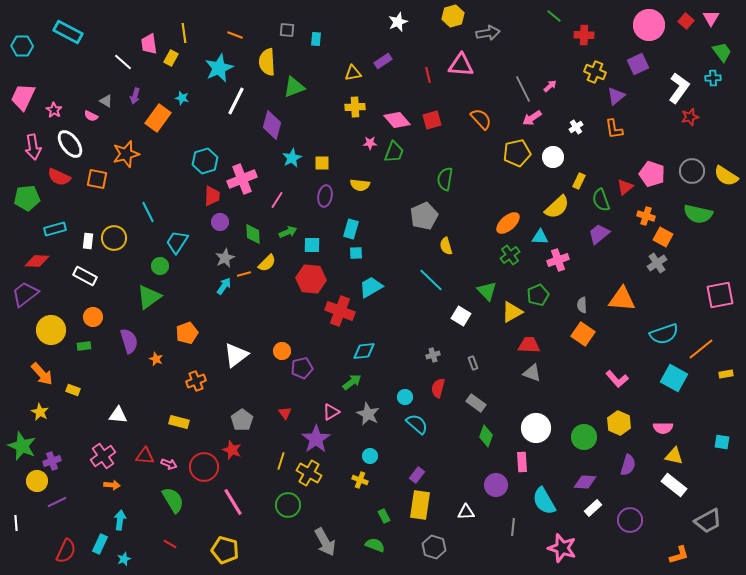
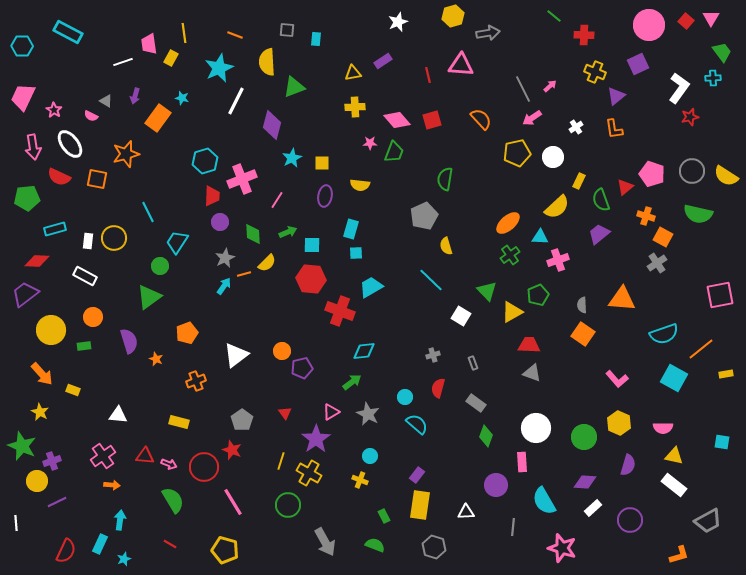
white line at (123, 62): rotated 60 degrees counterclockwise
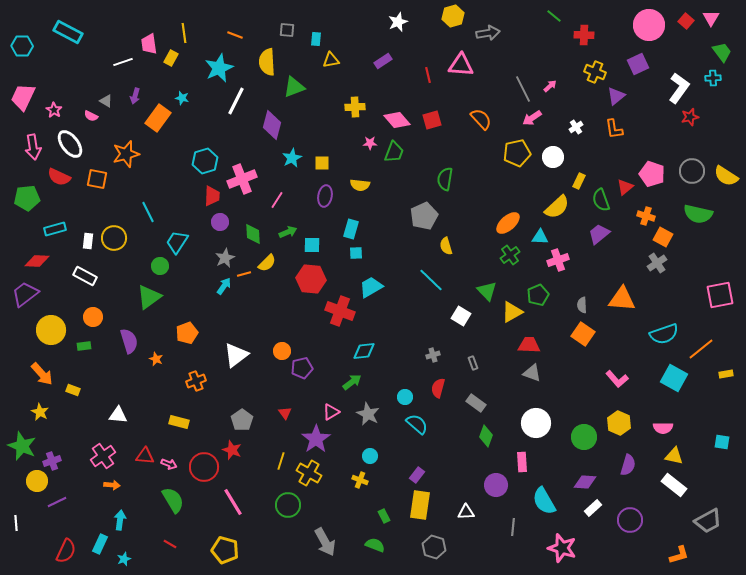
yellow triangle at (353, 73): moved 22 px left, 13 px up
white circle at (536, 428): moved 5 px up
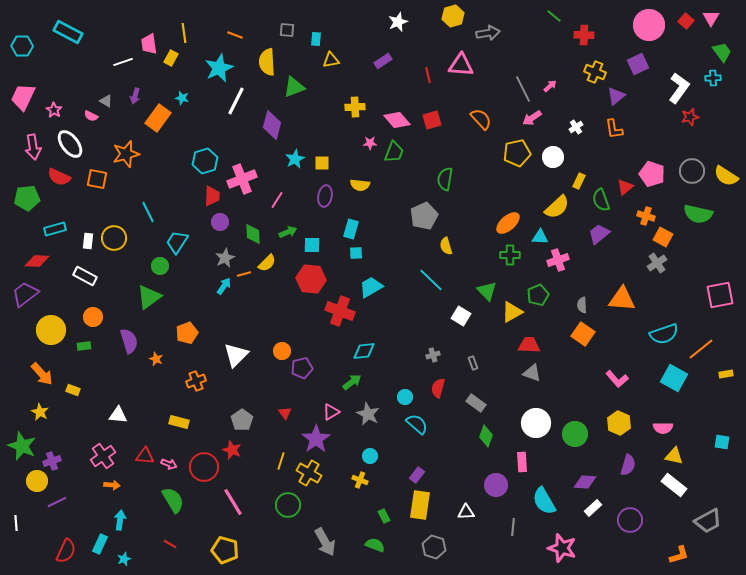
cyan star at (292, 158): moved 3 px right, 1 px down
green cross at (510, 255): rotated 36 degrees clockwise
white triangle at (236, 355): rotated 8 degrees counterclockwise
green circle at (584, 437): moved 9 px left, 3 px up
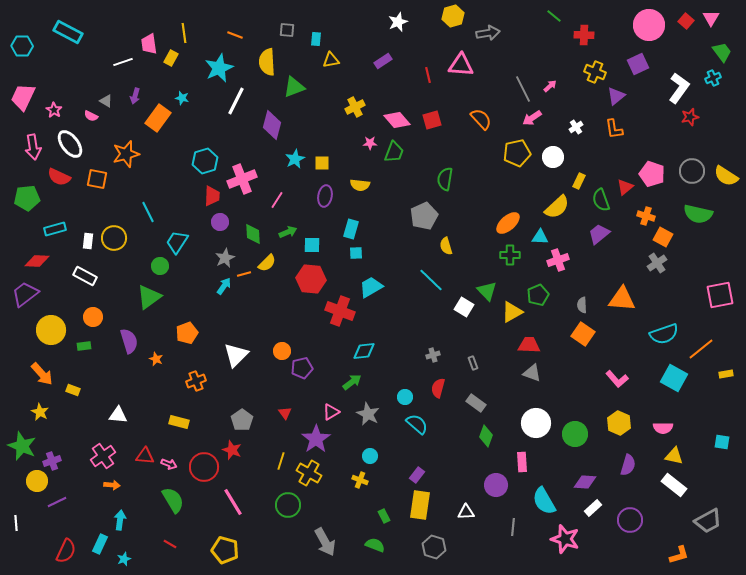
cyan cross at (713, 78): rotated 21 degrees counterclockwise
yellow cross at (355, 107): rotated 24 degrees counterclockwise
white square at (461, 316): moved 3 px right, 9 px up
pink star at (562, 548): moved 3 px right, 9 px up
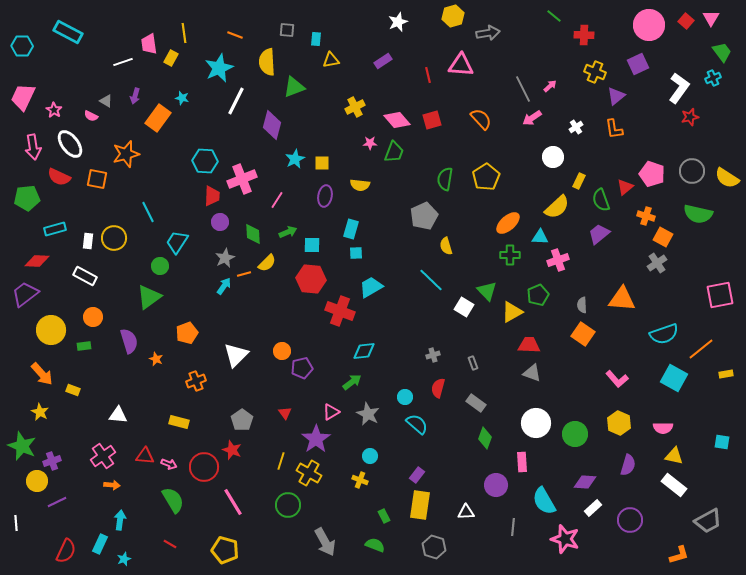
yellow pentagon at (517, 153): moved 31 px left, 24 px down; rotated 20 degrees counterclockwise
cyan hexagon at (205, 161): rotated 20 degrees clockwise
yellow semicircle at (726, 176): moved 1 px right, 2 px down
green diamond at (486, 436): moved 1 px left, 2 px down
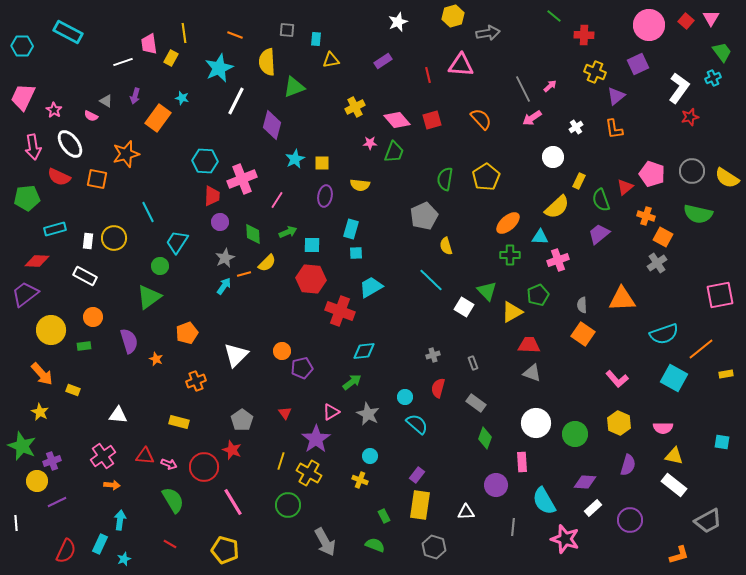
orange triangle at (622, 299): rotated 8 degrees counterclockwise
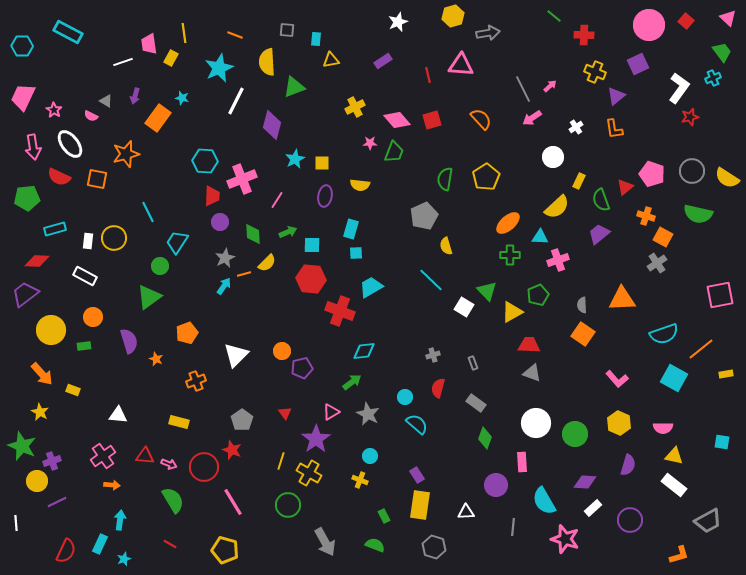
pink triangle at (711, 18): moved 17 px right; rotated 18 degrees counterclockwise
purple rectangle at (417, 475): rotated 70 degrees counterclockwise
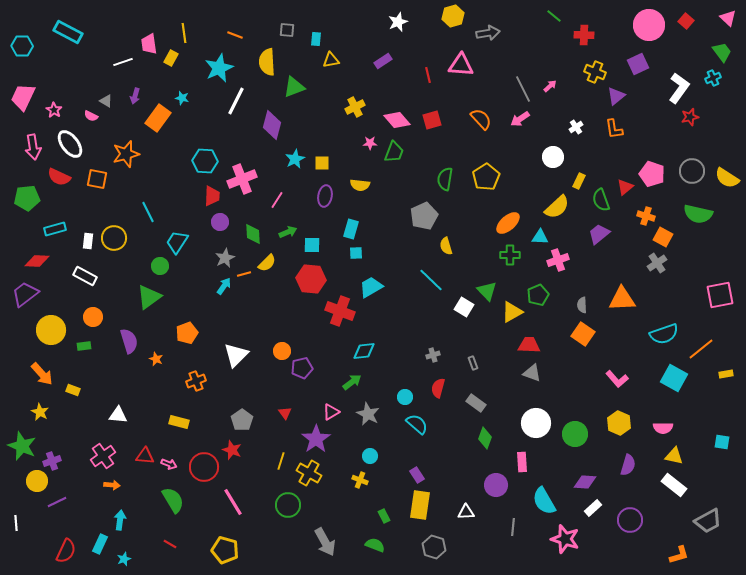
pink arrow at (532, 118): moved 12 px left, 1 px down
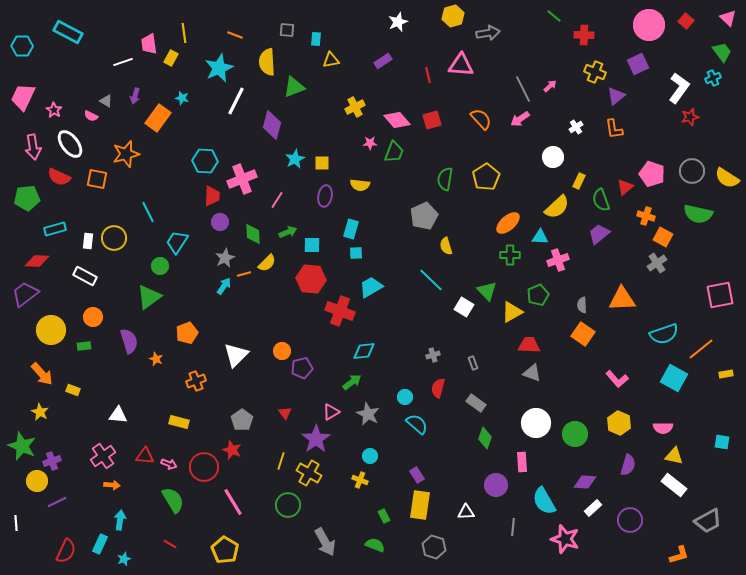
yellow pentagon at (225, 550): rotated 16 degrees clockwise
